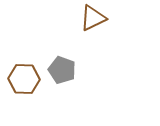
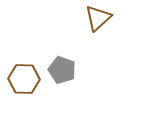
brown triangle: moved 5 px right; rotated 16 degrees counterclockwise
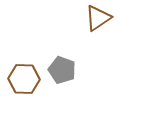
brown triangle: rotated 8 degrees clockwise
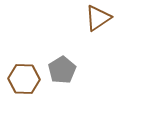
gray pentagon: rotated 20 degrees clockwise
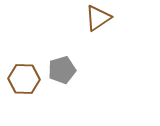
gray pentagon: rotated 16 degrees clockwise
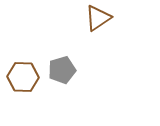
brown hexagon: moved 1 px left, 2 px up
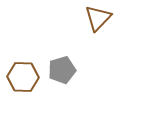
brown triangle: rotated 12 degrees counterclockwise
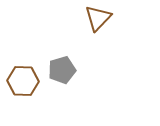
brown hexagon: moved 4 px down
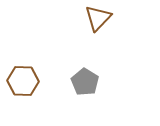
gray pentagon: moved 23 px right, 12 px down; rotated 24 degrees counterclockwise
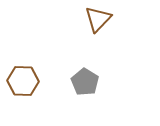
brown triangle: moved 1 px down
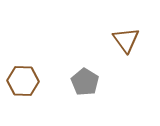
brown triangle: moved 28 px right, 21 px down; rotated 20 degrees counterclockwise
